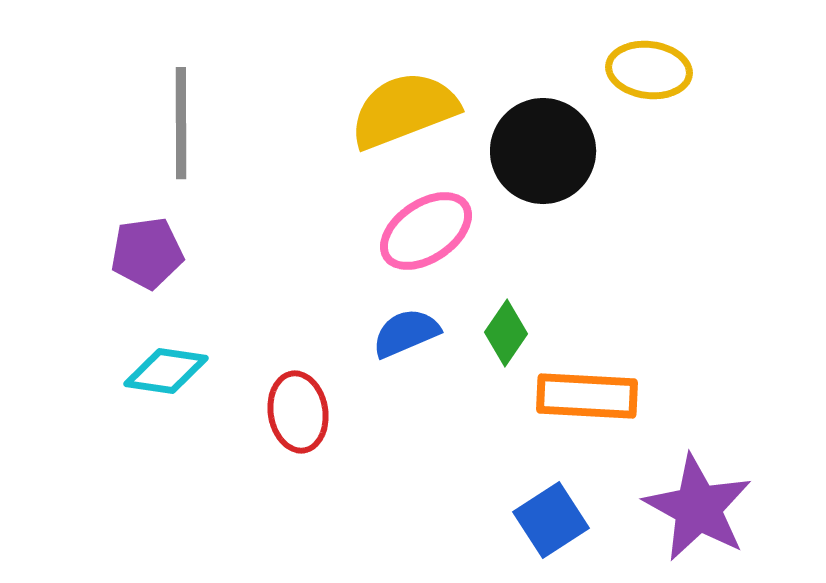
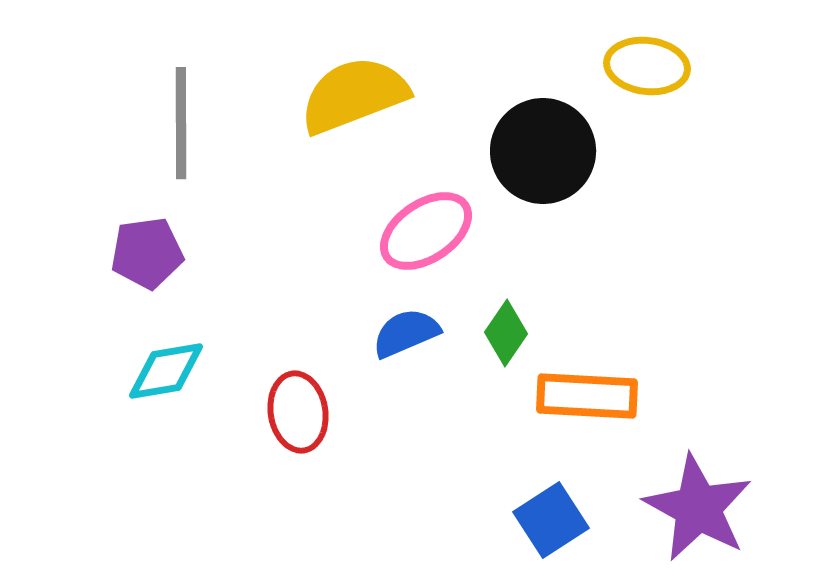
yellow ellipse: moved 2 px left, 4 px up
yellow semicircle: moved 50 px left, 15 px up
cyan diamond: rotated 18 degrees counterclockwise
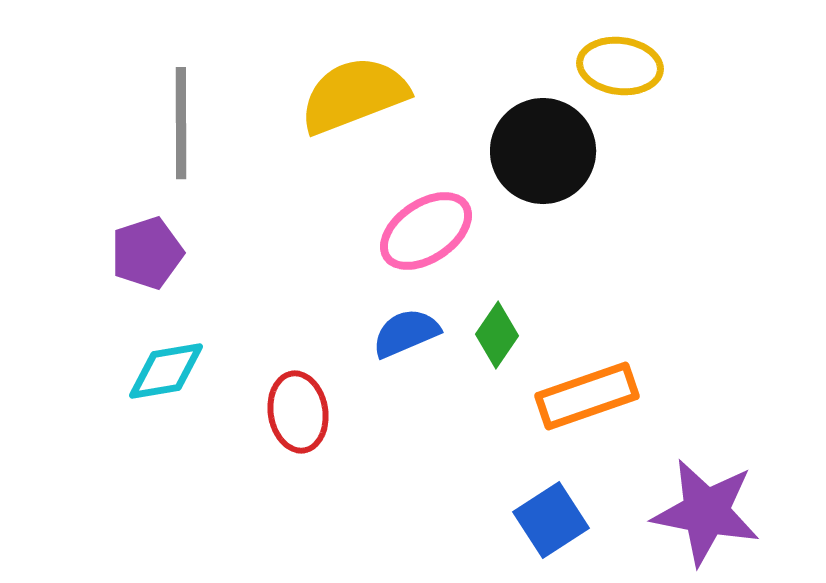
yellow ellipse: moved 27 px left
purple pentagon: rotated 10 degrees counterclockwise
green diamond: moved 9 px left, 2 px down
orange rectangle: rotated 22 degrees counterclockwise
purple star: moved 8 px right, 4 px down; rotated 18 degrees counterclockwise
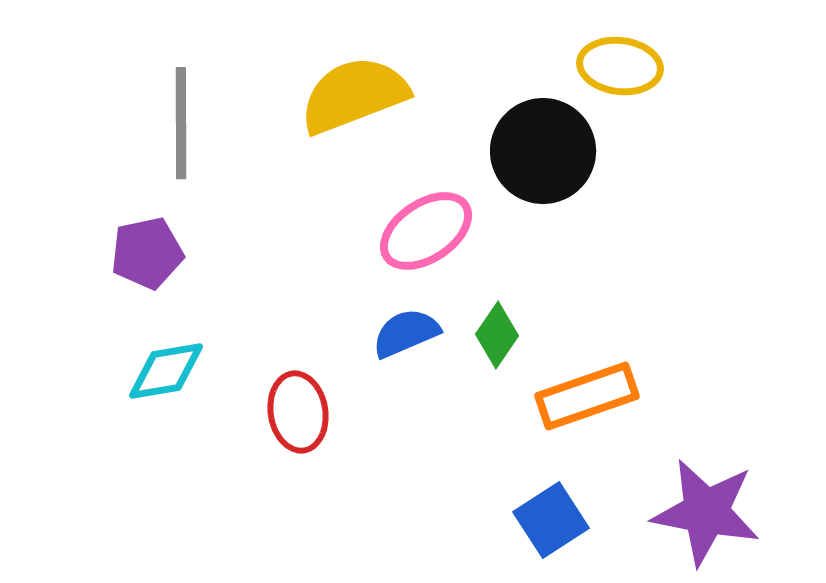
purple pentagon: rotated 6 degrees clockwise
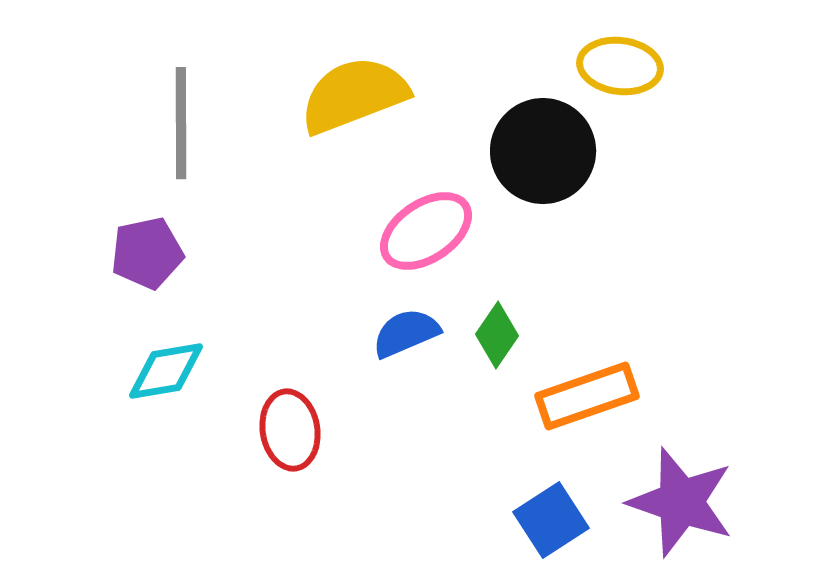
red ellipse: moved 8 px left, 18 px down
purple star: moved 25 px left, 10 px up; rotated 8 degrees clockwise
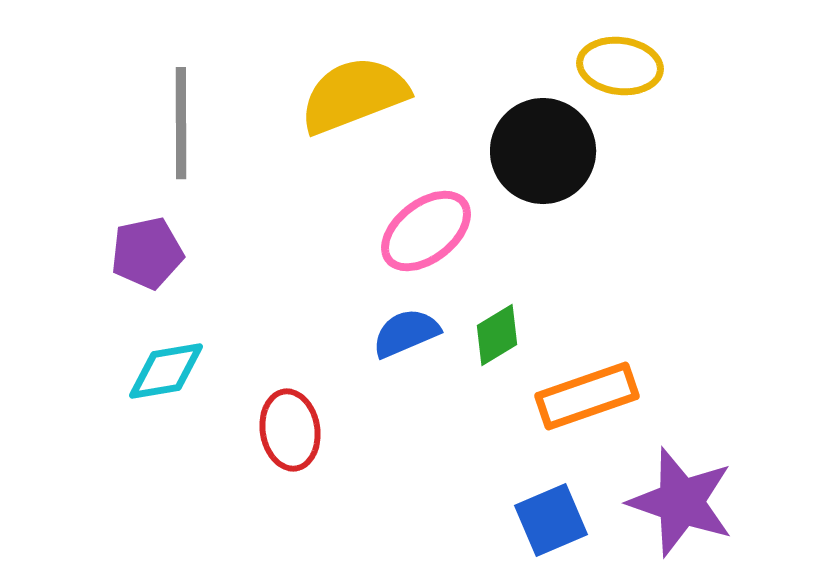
pink ellipse: rotated 4 degrees counterclockwise
green diamond: rotated 24 degrees clockwise
blue square: rotated 10 degrees clockwise
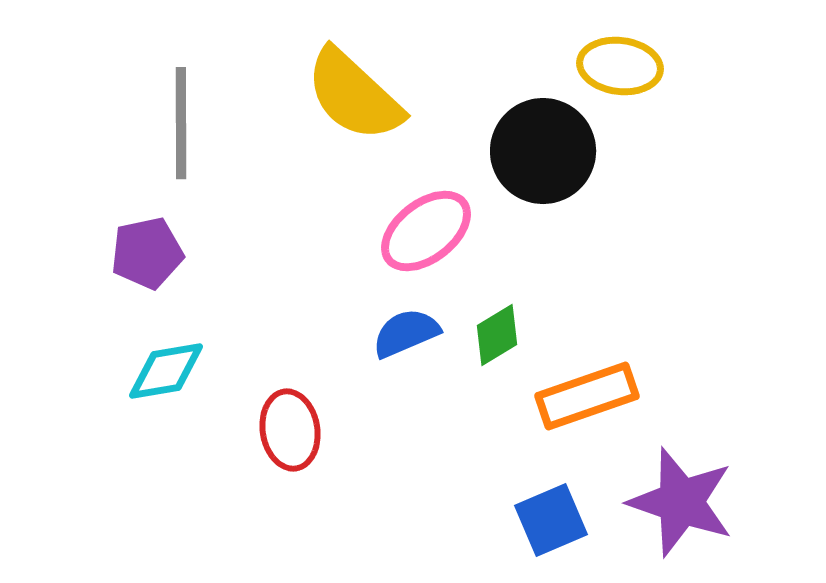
yellow semicircle: rotated 116 degrees counterclockwise
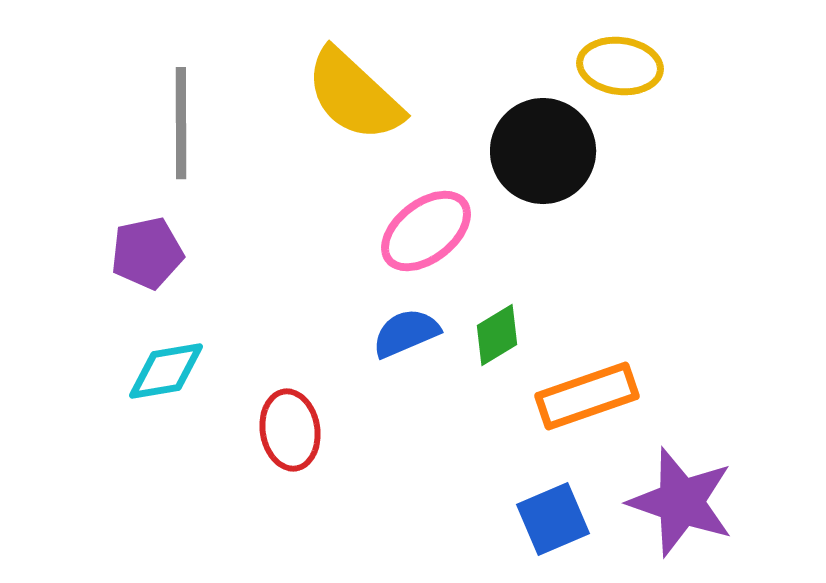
blue square: moved 2 px right, 1 px up
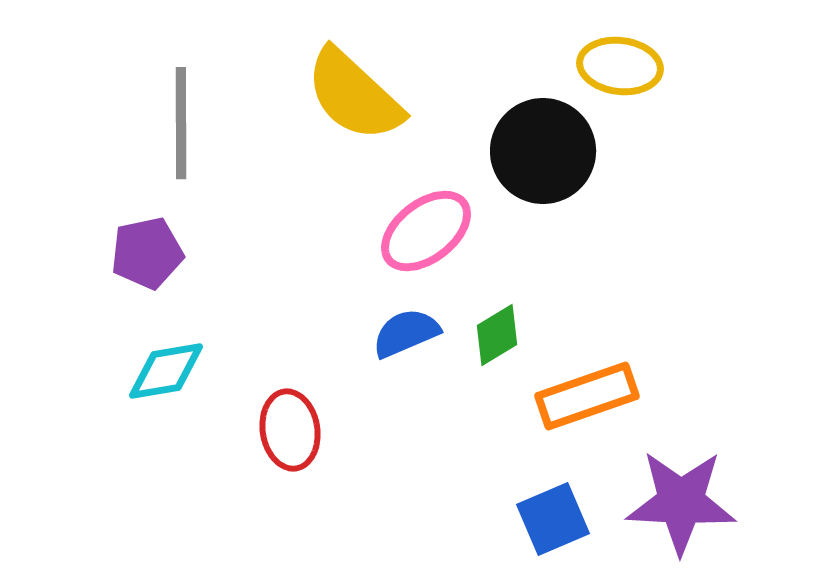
purple star: rotated 16 degrees counterclockwise
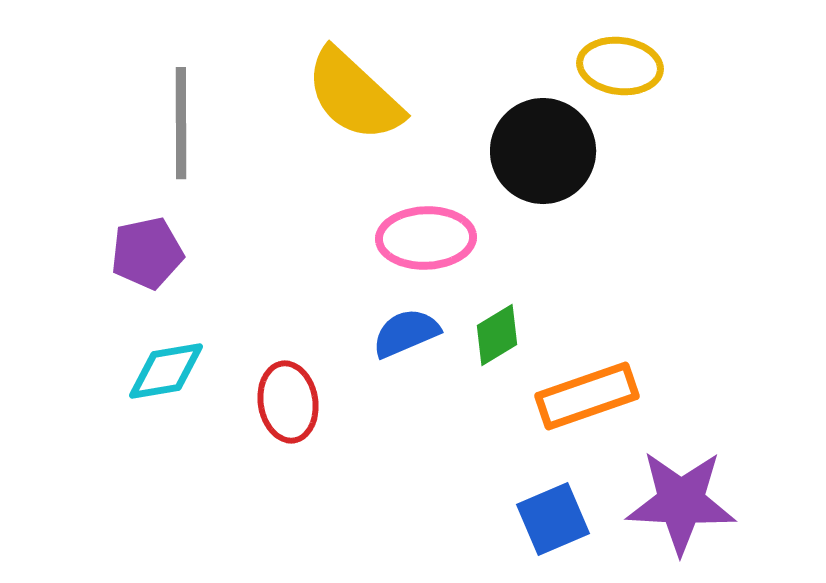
pink ellipse: moved 7 px down; rotated 36 degrees clockwise
red ellipse: moved 2 px left, 28 px up
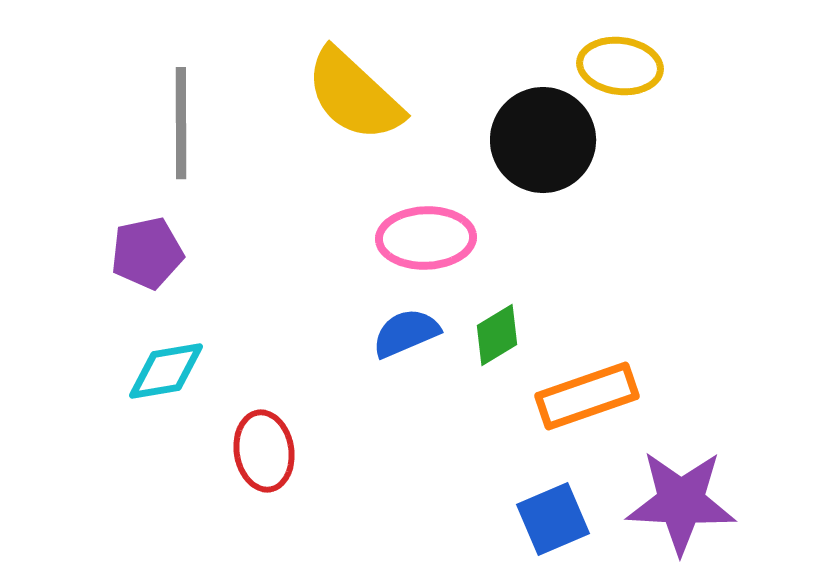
black circle: moved 11 px up
red ellipse: moved 24 px left, 49 px down
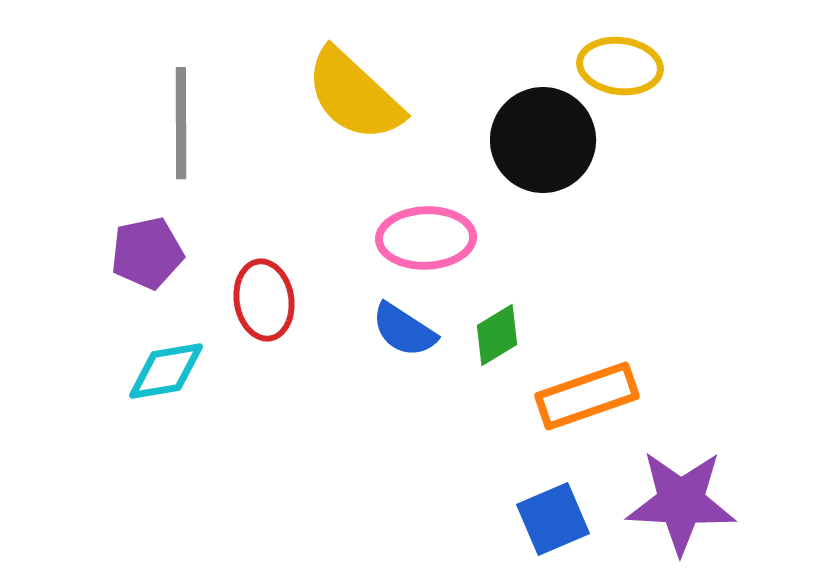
blue semicircle: moved 2 px left, 3 px up; rotated 124 degrees counterclockwise
red ellipse: moved 151 px up
